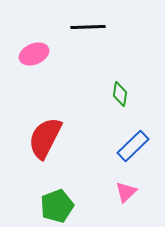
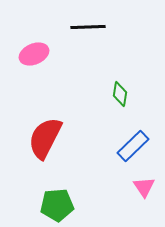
pink triangle: moved 18 px right, 5 px up; rotated 20 degrees counterclockwise
green pentagon: moved 1 px up; rotated 16 degrees clockwise
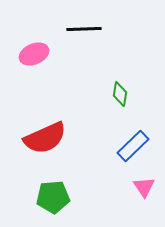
black line: moved 4 px left, 2 px down
red semicircle: rotated 141 degrees counterclockwise
green pentagon: moved 4 px left, 8 px up
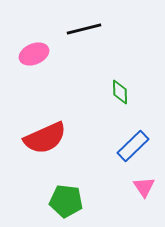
black line: rotated 12 degrees counterclockwise
green diamond: moved 2 px up; rotated 10 degrees counterclockwise
green pentagon: moved 13 px right, 4 px down; rotated 12 degrees clockwise
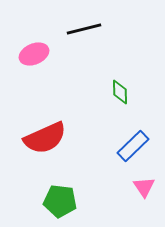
green pentagon: moved 6 px left
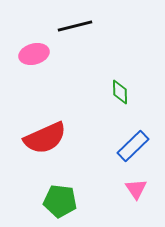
black line: moved 9 px left, 3 px up
pink ellipse: rotated 8 degrees clockwise
pink triangle: moved 8 px left, 2 px down
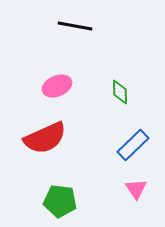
black line: rotated 24 degrees clockwise
pink ellipse: moved 23 px right, 32 px down; rotated 8 degrees counterclockwise
blue rectangle: moved 1 px up
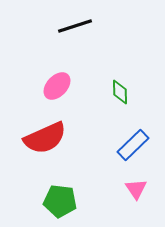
black line: rotated 28 degrees counterclockwise
pink ellipse: rotated 24 degrees counterclockwise
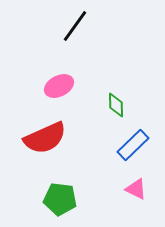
black line: rotated 36 degrees counterclockwise
pink ellipse: moved 2 px right; rotated 20 degrees clockwise
green diamond: moved 4 px left, 13 px down
pink triangle: rotated 30 degrees counterclockwise
green pentagon: moved 2 px up
